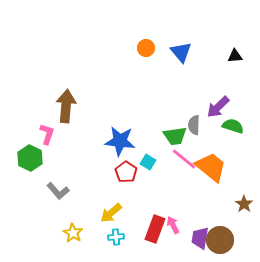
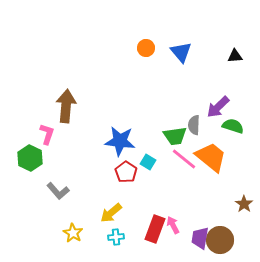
orange trapezoid: moved 10 px up
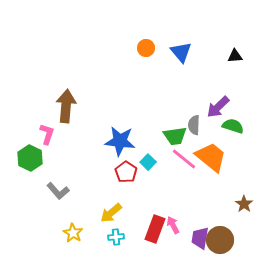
cyan square: rotated 14 degrees clockwise
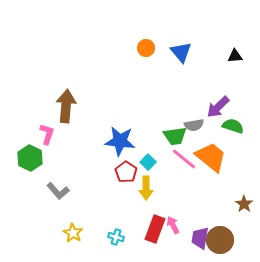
gray semicircle: rotated 102 degrees counterclockwise
yellow arrow: moved 35 px right, 25 px up; rotated 50 degrees counterclockwise
cyan cross: rotated 21 degrees clockwise
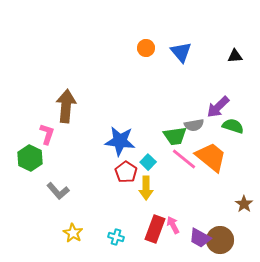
purple trapezoid: rotated 70 degrees counterclockwise
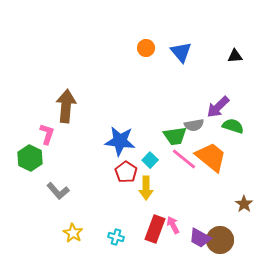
cyan square: moved 2 px right, 2 px up
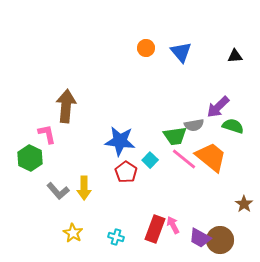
pink L-shape: rotated 30 degrees counterclockwise
yellow arrow: moved 62 px left
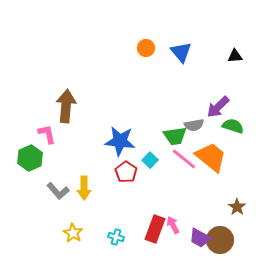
green hexagon: rotated 10 degrees clockwise
brown star: moved 7 px left, 3 px down
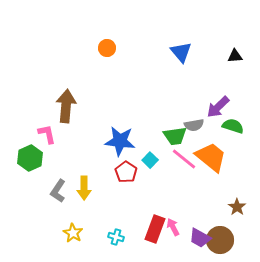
orange circle: moved 39 px left
gray L-shape: rotated 75 degrees clockwise
pink arrow: moved 2 px down
